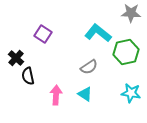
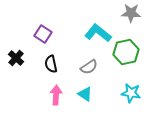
black semicircle: moved 23 px right, 12 px up
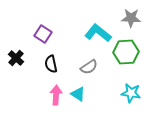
gray star: moved 5 px down
green hexagon: rotated 10 degrees clockwise
cyan triangle: moved 7 px left
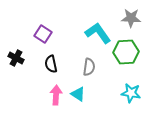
cyan L-shape: rotated 16 degrees clockwise
black cross: rotated 14 degrees counterclockwise
gray semicircle: rotated 48 degrees counterclockwise
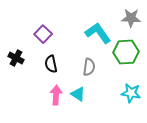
purple square: rotated 12 degrees clockwise
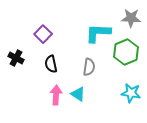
cyan L-shape: rotated 52 degrees counterclockwise
green hexagon: rotated 20 degrees counterclockwise
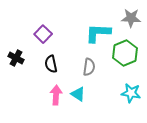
green hexagon: moved 1 px left, 1 px down
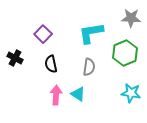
cyan L-shape: moved 7 px left; rotated 12 degrees counterclockwise
black cross: moved 1 px left
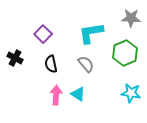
gray semicircle: moved 3 px left, 3 px up; rotated 48 degrees counterclockwise
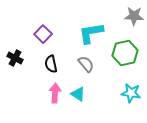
gray star: moved 3 px right, 2 px up
green hexagon: rotated 10 degrees clockwise
pink arrow: moved 1 px left, 2 px up
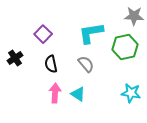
green hexagon: moved 6 px up
black cross: rotated 28 degrees clockwise
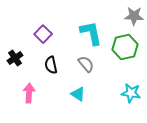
cyan L-shape: rotated 88 degrees clockwise
black semicircle: moved 1 px down
pink arrow: moved 26 px left
